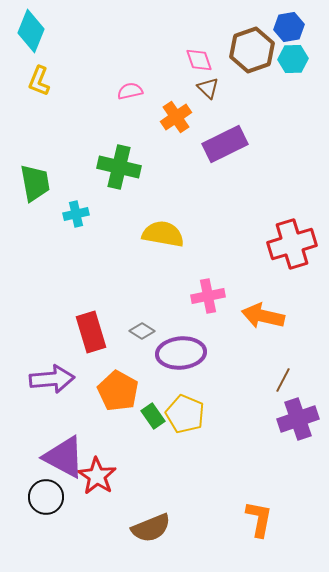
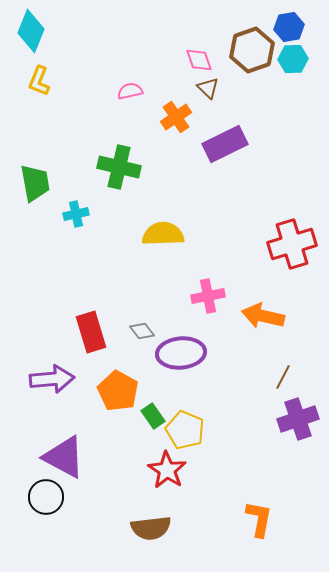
yellow semicircle: rotated 12 degrees counterclockwise
gray diamond: rotated 20 degrees clockwise
brown line: moved 3 px up
yellow pentagon: moved 16 px down
red star: moved 70 px right, 6 px up
brown semicircle: rotated 15 degrees clockwise
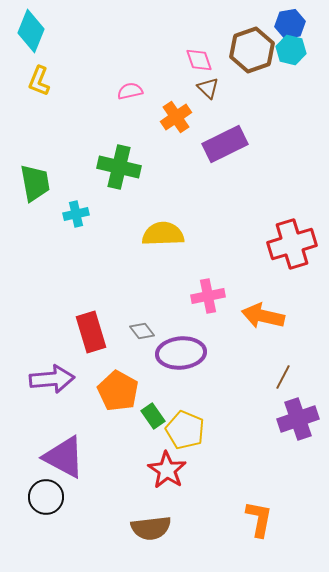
blue hexagon: moved 1 px right, 3 px up
cyan hexagon: moved 2 px left, 9 px up; rotated 16 degrees clockwise
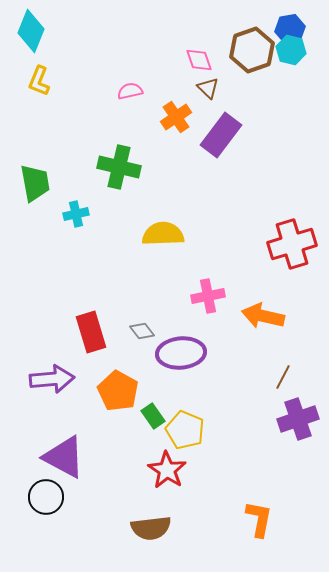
blue hexagon: moved 5 px down
purple rectangle: moved 4 px left, 9 px up; rotated 27 degrees counterclockwise
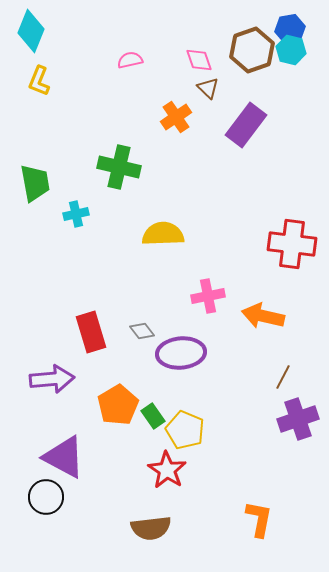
pink semicircle: moved 31 px up
purple rectangle: moved 25 px right, 10 px up
red cross: rotated 24 degrees clockwise
orange pentagon: moved 14 px down; rotated 12 degrees clockwise
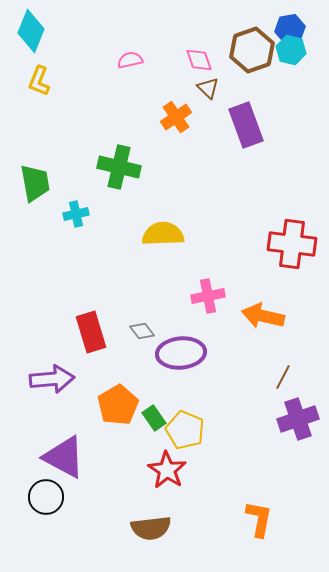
purple rectangle: rotated 57 degrees counterclockwise
green rectangle: moved 1 px right, 2 px down
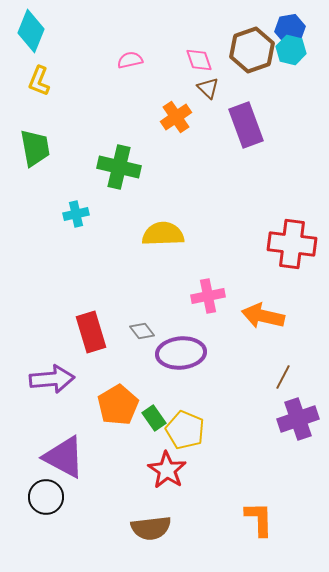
green trapezoid: moved 35 px up
orange L-shape: rotated 12 degrees counterclockwise
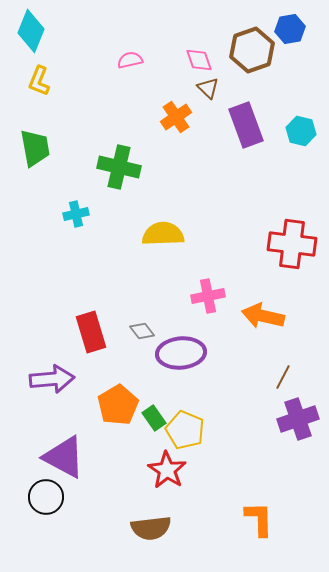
cyan hexagon: moved 10 px right, 81 px down
